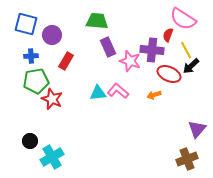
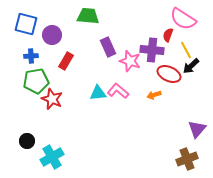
green trapezoid: moved 9 px left, 5 px up
black circle: moved 3 px left
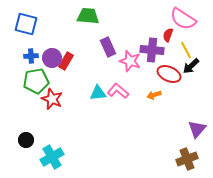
purple circle: moved 23 px down
black circle: moved 1 px left, 1 px up
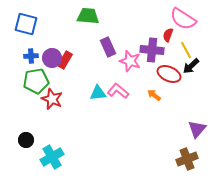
red rectangle: moved 1 px left, 1 px up
orange arrow: rotated 56 degrees clockwise
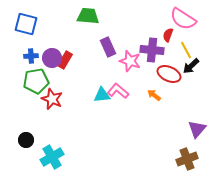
cyan triangle: moved 4 px right, 2 px down
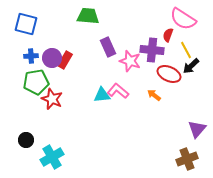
green pentagon: moved 1 px down
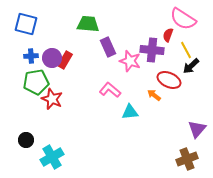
green trapezoid: moved 8 px down
red ellipse: moved 6 px down
pink L-shape: moved 8 px left, 1 px up
cyan triangle: moved 28 px right, 17 px down
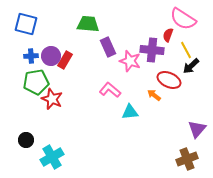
purple circle: moved 1 px left, 2 px up
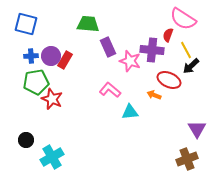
orange arrow: rotated 16 degrees counterclockwise
purple triangle: rotated 12 degrees counterclockwise
